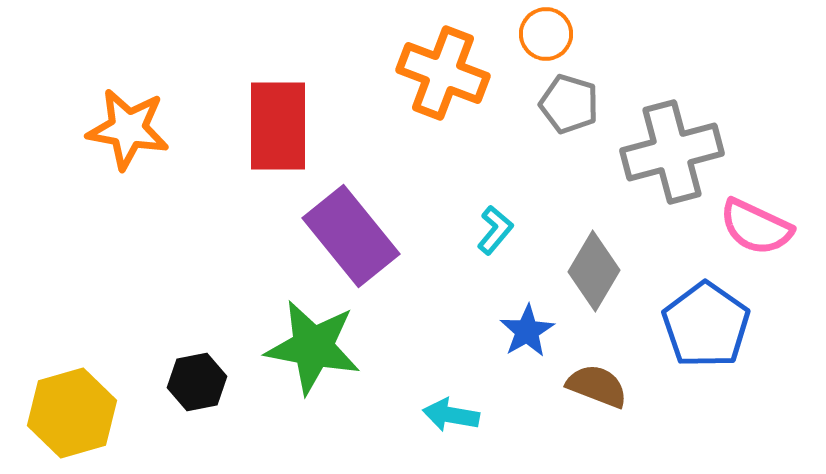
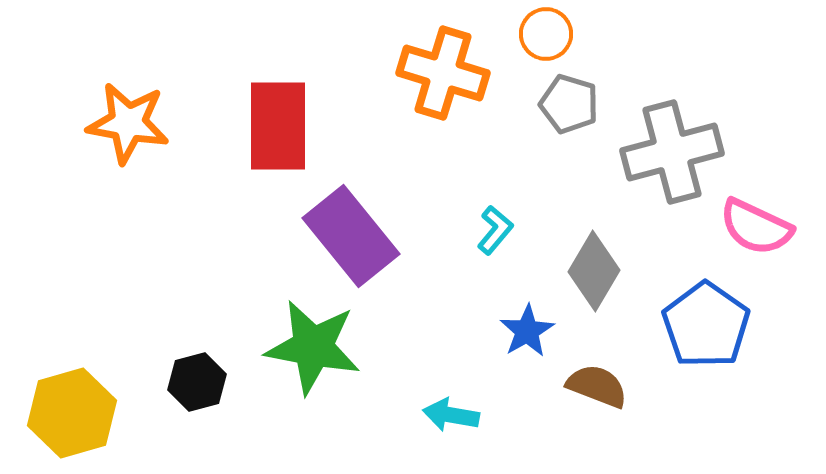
orange cross: rotated 4 degrees counterclockwise
orange star: moved 6 px up
black hexagon: rotated 4 degrees counterclockwise
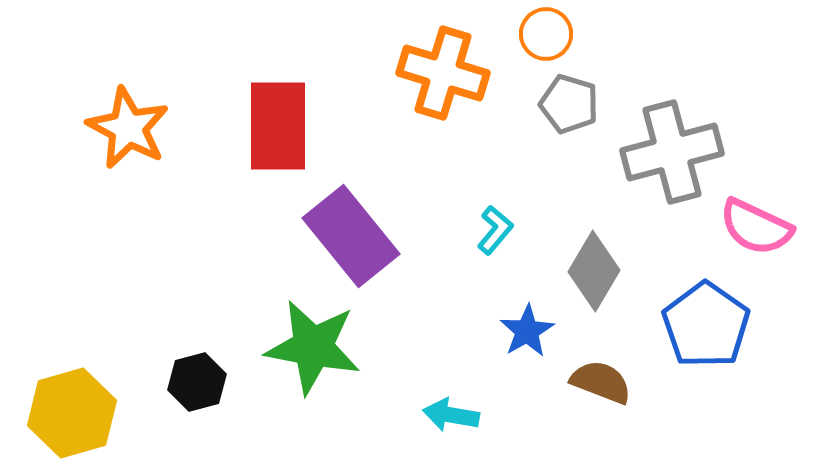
orange star: moved 5 px down; rotated 18 degrees clockwise
brown semicircle: moved 4 px right, 4 px up
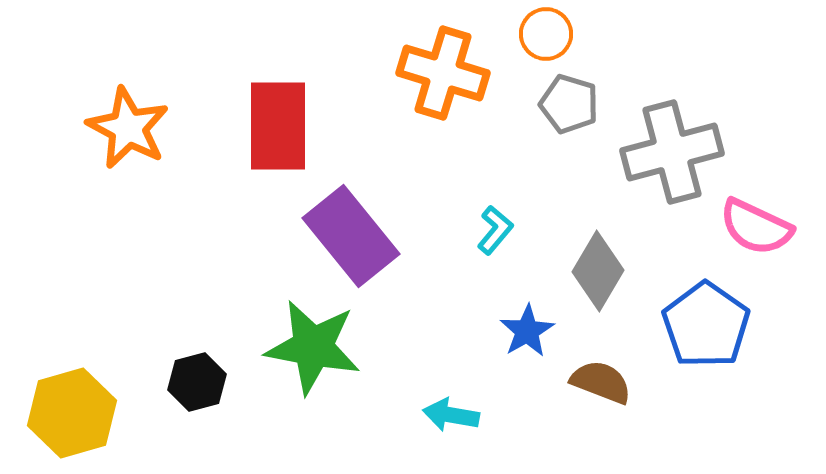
gray diamond: moved 4 px right
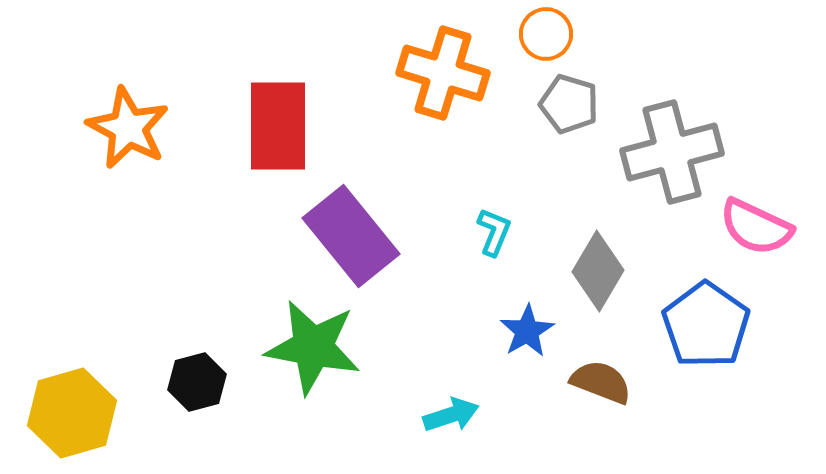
cyan L-shape: moved 1 px left, 2 px down; rotated 18 degrees counterclockwise
cyan arrow: rotated 152 degrees clockwise
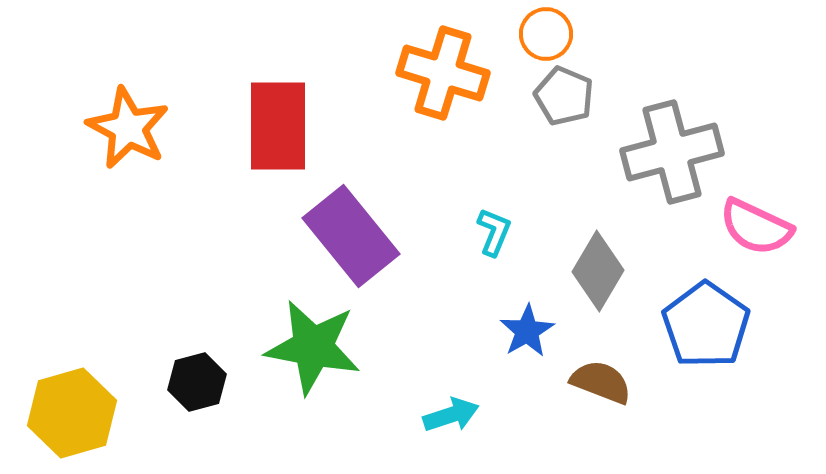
gray pentagon: moved 5 px left, 8 px up; rotated 6 degrees clockwise
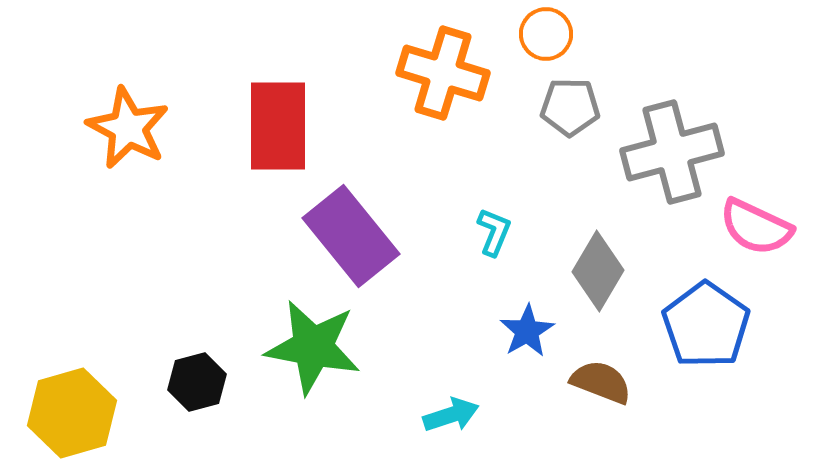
gray pentagon: moved 6 px right, 11 px down; rotated 22 degrees counterclockwise
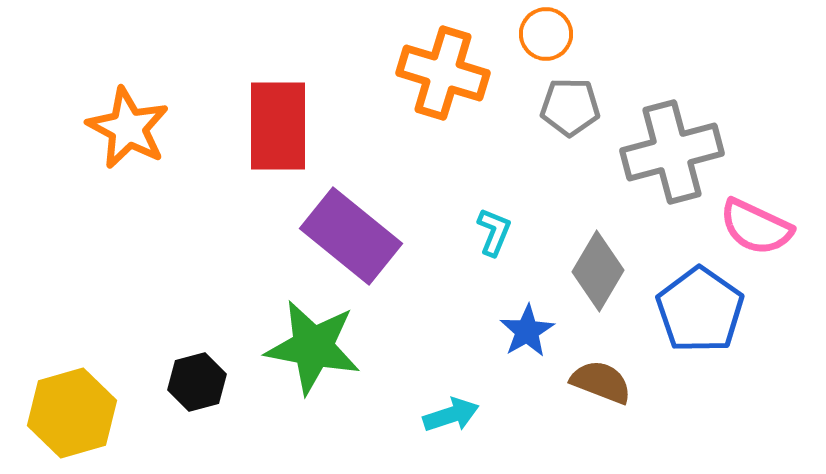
purple rectangle: rotated 12 degrees counterclockwise
blue pentagon: moved 6 px left, 15 px up
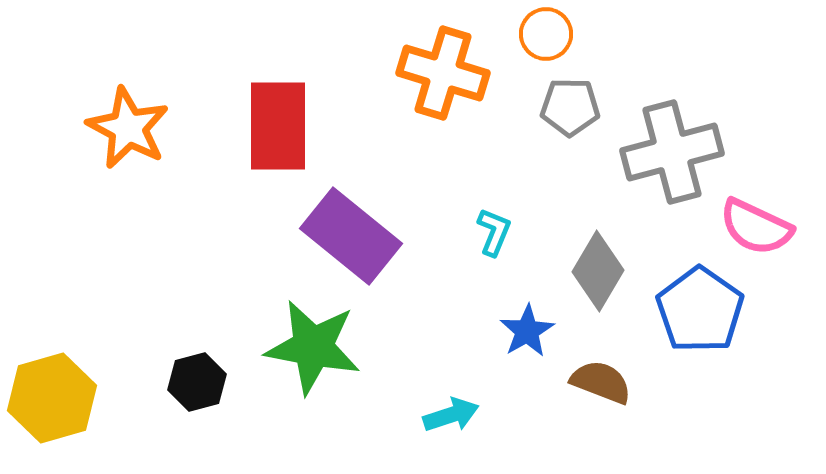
yellow hexagon: moved 20 px left, 15 px up
